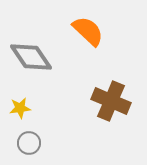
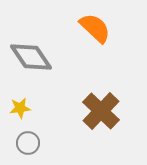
orange semicircle: moved 7 px right, 3 px up
brown cross: moved 10 px left, 10 px down; rotated 21 degrees clockwise
gray circle: moved 1 px left
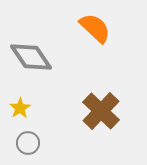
yellow star: rotated 25 degrees counterclockwise
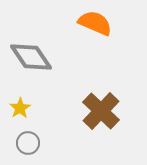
orange semicircle: moved 5 px up; rotated 20 degrees counterclockwise
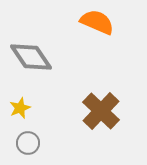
orange semicircle: moved 2 px right, 1 px up
yellow star: rotated 10 degrees clockwise
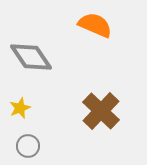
orange semicircle: moved 2 px left, 3 px down
gray circle: moved 3 px down
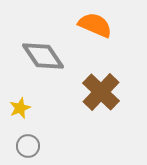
gray diamond: moved 12 px right, 1 px up
brown cross: moved 19 px up
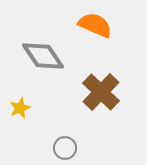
gray circle: moved 37 px right, 2 px down
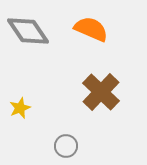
orange semicircle: moved 4 px left, 4 px down
gray diamond: moved 15 px left, 25 px up
gray circle: moved 1 px right, 2 px up
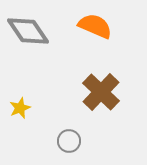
orange semicircle: moved 4 px right, 3 px up
gray circle: moved 3 px right, 5 px up
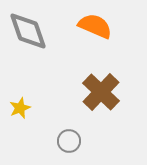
gray diamond: rotated 15 degrees clockwise
